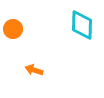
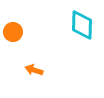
orange circle: moved 3 px down
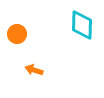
orange circle: moved 4 px right, 2 px down
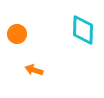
cyan diamond: moved 1 px right, 5 px down
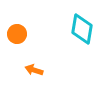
cyan diamond: moved 1 px left, 1 px up; rotated 8 degrees clockwise
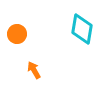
orange arrow: rotated 42 degrees clockwise
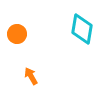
orange arrow: moved 3 px left, 6 px down
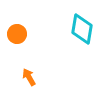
orange arrow: moved 2 px left, 1 px down
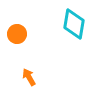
cyan diamond: moved 8 px left, 5 px up
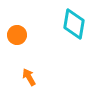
orange circle: moved 1 px down
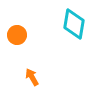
orange arrow: moved 3 px right
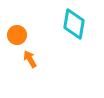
orange arrow: moved 2 px left, 18 px up
